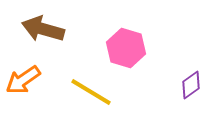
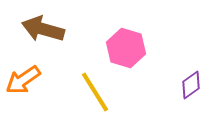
yellow line: moved 4 px right; rotated 27 degrees clockwise
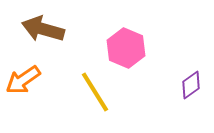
pink hexagon: rotated 6 degrees clockwise
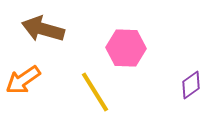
pink hexagon: rotated 21 degrees counterclockwise
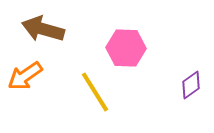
orange arrow: moved 2 px right, 4 px up
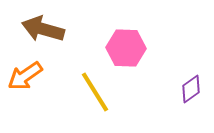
purple diamond: moved 4 px down
